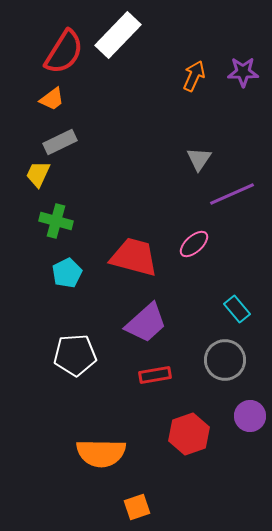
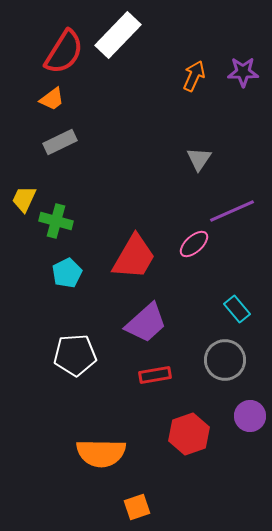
yellow trapezoid: moved 14 px left, 25 px down
purple line: moved 17 px down
red trapezoid: rotated 105 degrees clockwise
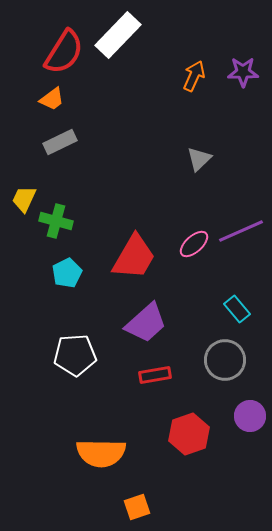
gray triangle: rotated 12 degrees clockwise
purple line: moved 9 px right, 20 px down
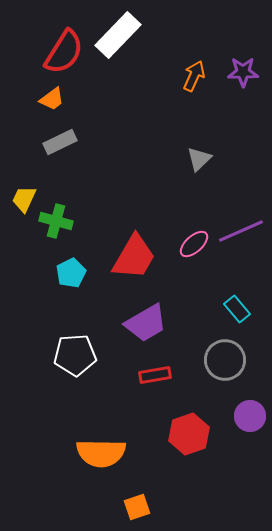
cyan pentagon: moved 4 px right
purple trapezoid: rotated 12 degrees clockwise
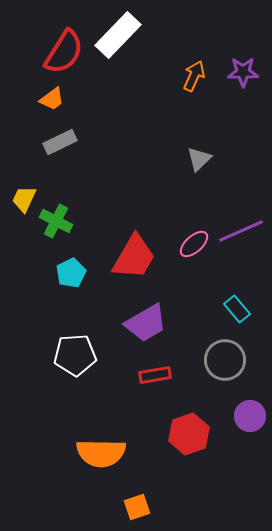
green cross: rotated 12 degrees clockwise
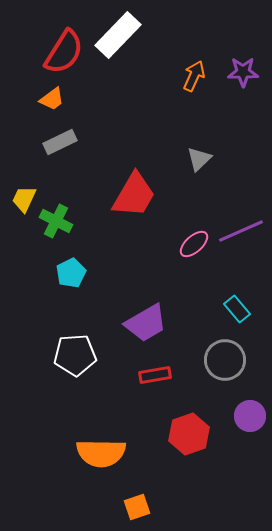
red trapezoid: moved 62 px up
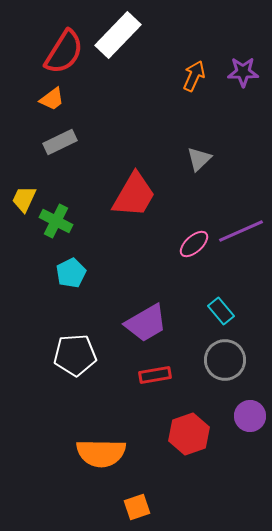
cyan rectangle: moved 16 px left, 2 px down
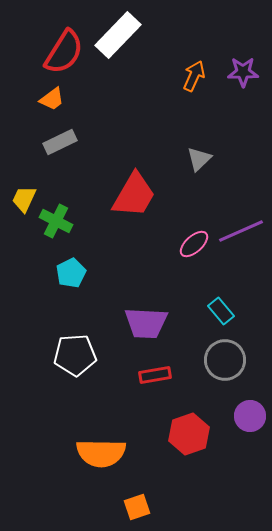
purple trapezoid: rotated 33 degrees clockwise
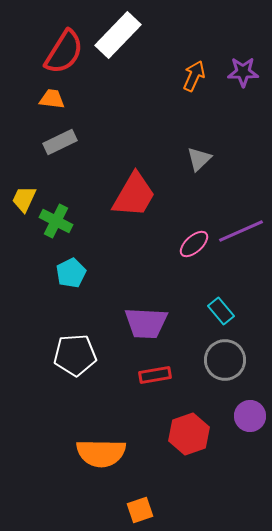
orange trapezoid: rotated 136 degrees counterclockwise
orange square: moved 3 px right, 3 px down
